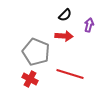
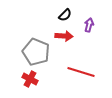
red line: moved 11 px right, 2 px up
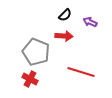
purple arrow: moved 1 px right, 3 px up; rotated 80 degrees counterclockwise
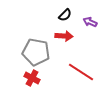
gray pentagon: rotated 12 degrees counterclockwise
red line: rotated 16 degrees clockwise
red cross: moved 2 px right, 1 px up
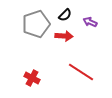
gray pentagon: moved 28 px up; rotated 28 degrees counterclockwise
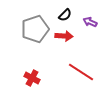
gray pentagon: moved 1 px left, 5 px down
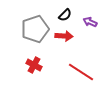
red cross: moved 2 px right, 13 px up
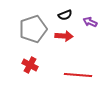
black semicircle: rotated 24 degrees clockwise
gray pentagon: moved 2 px left
red cross: moved 4 px left
red line: moved 3 px left, 3 px down; rotated 28 degrees counterclockwise
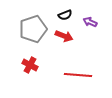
red arrow: rotated 18 degrees clockwise
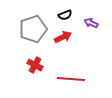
purple arrow: moved 1 px right, 1 px down
red arrow: moved 1 px left, 1 px down; rotated 48 degrees counterclockwise
red cross: moved 5 px right
red line: moved 7 px left, 4 px down
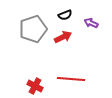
red cross: moved 21 px down
